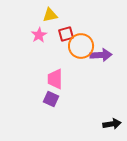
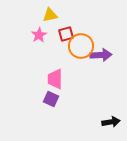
black arrow: moved 1 px left, 2 px up
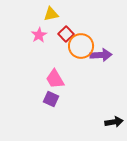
yellow triangle: moved 1 px right, 1 px up
red square: rotated 28 degrees counterclockwise
pink trapezoid: rotated 30 degrees counterclockwise
black arrow: moved 3 px right
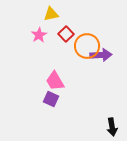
orange circle: moved 6 px right
pink trapezoid: moved 2 px down
black arrow: moved 2 px left, 5 px down; rotated 90 degrees clockwise
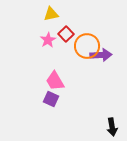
pink star: moved 9 px right, 5 px down
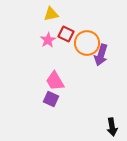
red square: rotated 21 degrees counterclockwise
orange circle: moved 3 px up
purple arrow: rotated 110 degrees clockwise
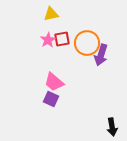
red square: moved 4 px left, 5 px down; rotated 35 degrees counterclockwise
pink trapezoid: moved 1 px left, 1 px down; rotated 20 degrees counterclockwise
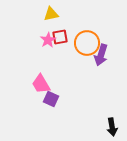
red square: moved 2 px left, 2 px up
pink trapezoid: moved 13 px left, 2 px down; rotated 20 degrees clockwise
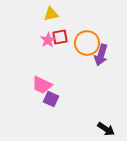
pink trapezoid: moved 1 px right, 1 px down; rotated 35 degrees counterclockwise
black arrow: moved 6 px left, 2 px down; rotated 48 degrees counterclockwise
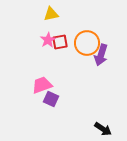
red square: moved 5 px down
pink trapezoid: rotated 135 degrees clockwise
black arrow: moved 3 px left
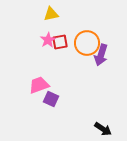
pink trapezoid: moved 3 px left
